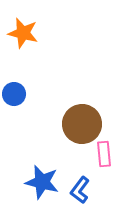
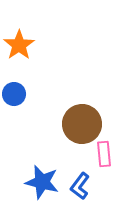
orange star: moved 4 px left, 12 px down; rotated 24 degrees clockwise
blue L-shape: moved 4 px up
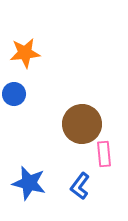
orange star: moved 6 px right, 8 px down; rotated 28 degrees clockwise
blue star: moved 13 px left, 1 px down
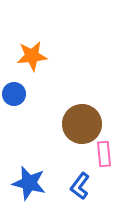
orange star: moved 7 px right, 3 px down
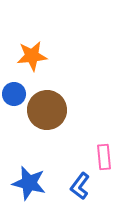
brown circle: moved 35 px left, 14 px up
pink rectangle: moved 3 px down
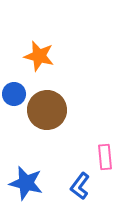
orange star: moved 7 px right; rotated 20 degrees clockwise
pink rectangle: moved 1 px right
blue star: moved 3 px left
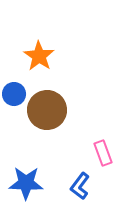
orange star: rotated 20 degrees clockwise
pink rectangle: moved 2 px left, 4 px up; rotated 15 degrees counterclockwise
blue star: rotated 12 degrees counterclockwise
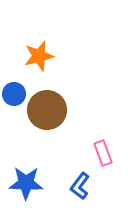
orange star: rotated 24 degrees clockwise
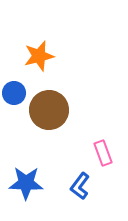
blue circle: moved 1 px up
brown circle: moved 2 px right
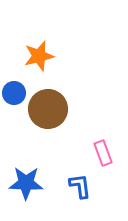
brown circle: moved 1 px left, 1 px up
blue L-shape: rotated 136 degrees clockwise
